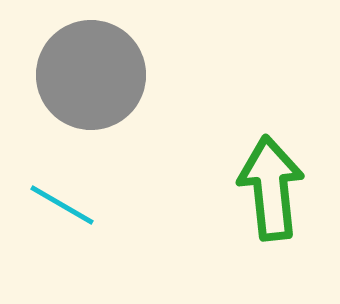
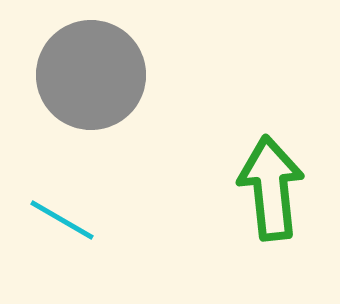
cyan line: moved 15 px down
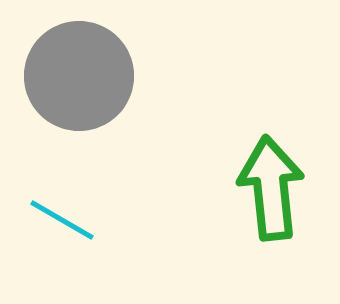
gray circle: moved 12 px left, 1 px down
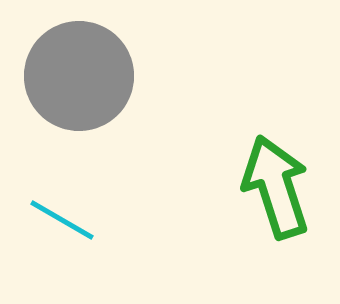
green arrow: moved 5 px right, 1 px up; rotated 12 degrees counterclockwise
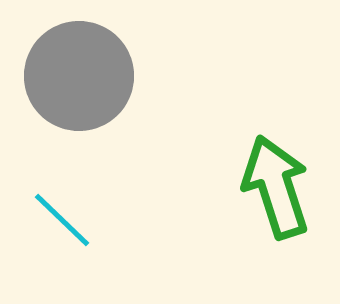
cyan line: rotated 14 degrees clockwise
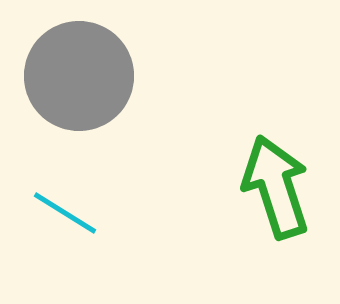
cyan line: moved 3 px right, 7 px up; rotated 12 degrees counterclockwise
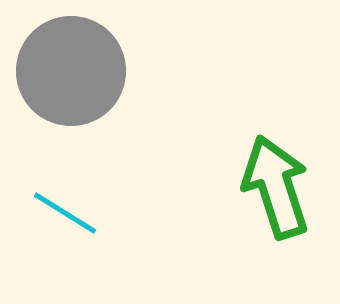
gray circle: moved 8 px left, 5 px up
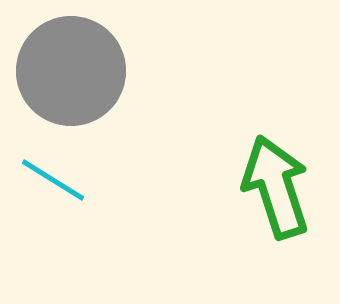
cyan line: moved 12 px left, 33 px up
